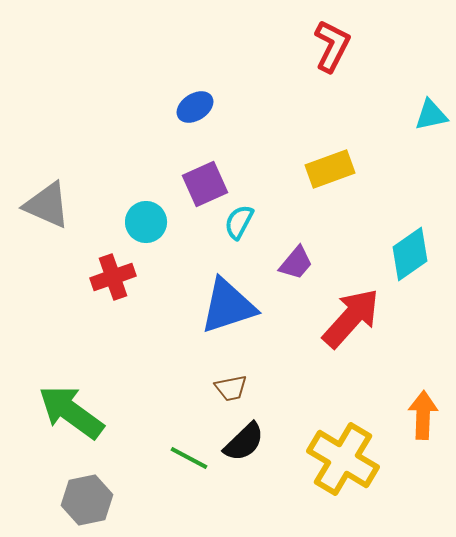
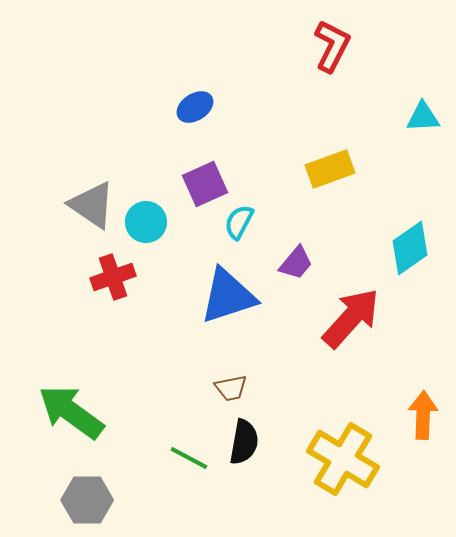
cyan triangle: moved 8 px left, 2 px down; rotated 9 degrees clockwise
gray triangle: moved 45 px right; rotated 10 degrees clockwise
cyan diamond: moved 6 px up
blue triangle: moved 10 px up
black semicircle: rotated 36 degrees counterclockwise
gray hexagon: rotated 12 degrees clockwise
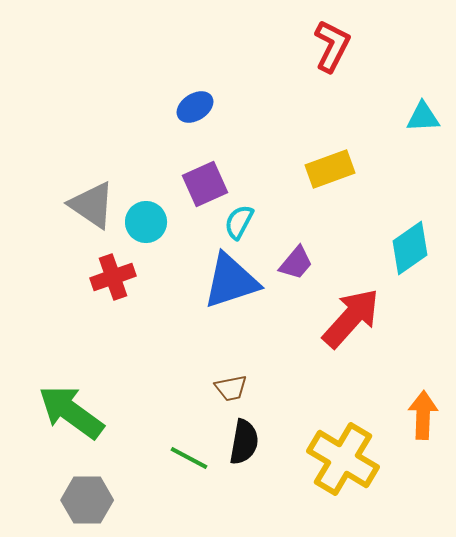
blue triangle: moved 3 px right, 15 px up
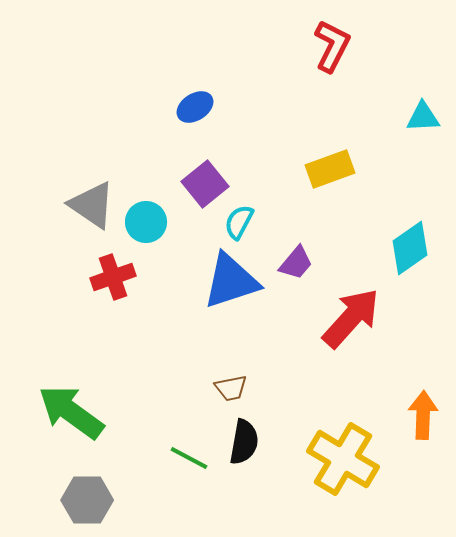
purple square: rotated 15 degrees counterclockwise
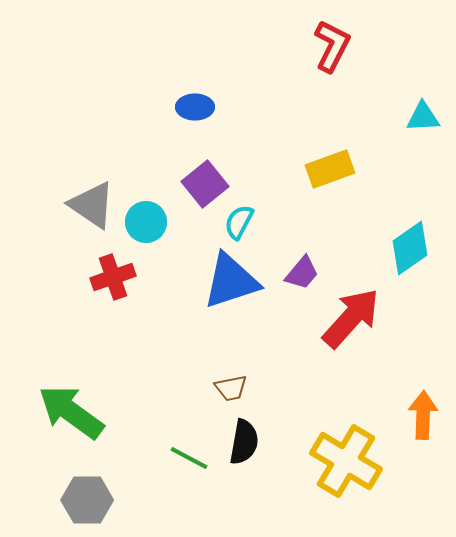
blue ellipse: rotated 33 degrees clockwise
purple trapezoid: moved 6 px right, 10 px down
yellow cross: moved 3 px right, 2 px down
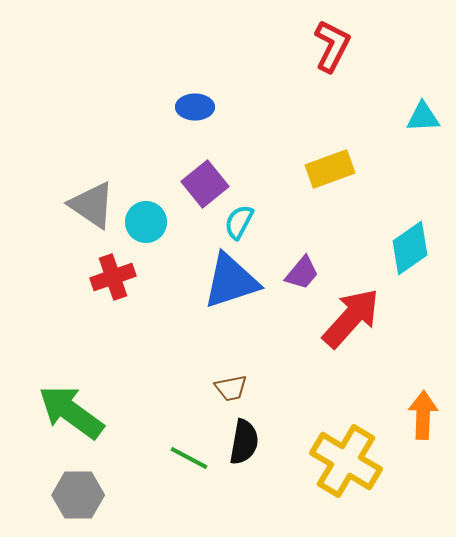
gray hexagon: moved 9 px left, 5 px up
